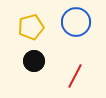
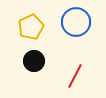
yellow pentagon: rotated 10 degrees counterclockwise
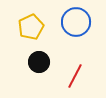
black circle: moved 5 px right, 1 px down
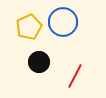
blue circle: moved 13 px left
yellow pentagon: moved 2 px left
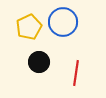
red line: moved 1 px right, 3 px up; rotated 20 degrees counterclockwise
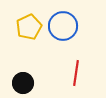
blue circle: moved 4 px down
black circle: moved 16 px left, 21 px down
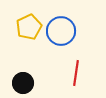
blue circle: moved 2 px left, 5 px down
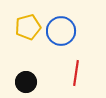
yellow pentagon: moved 1 px left; rotated 10 degrees clockwise
black circle: moved 3 px right, 1 px up
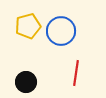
yellow pentagon: moved 1 px up
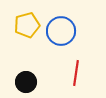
yellow pentagon: moved 1 px left, 1 px up
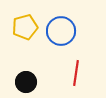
yellow pentagon: moved 2 px left, 2 px down
